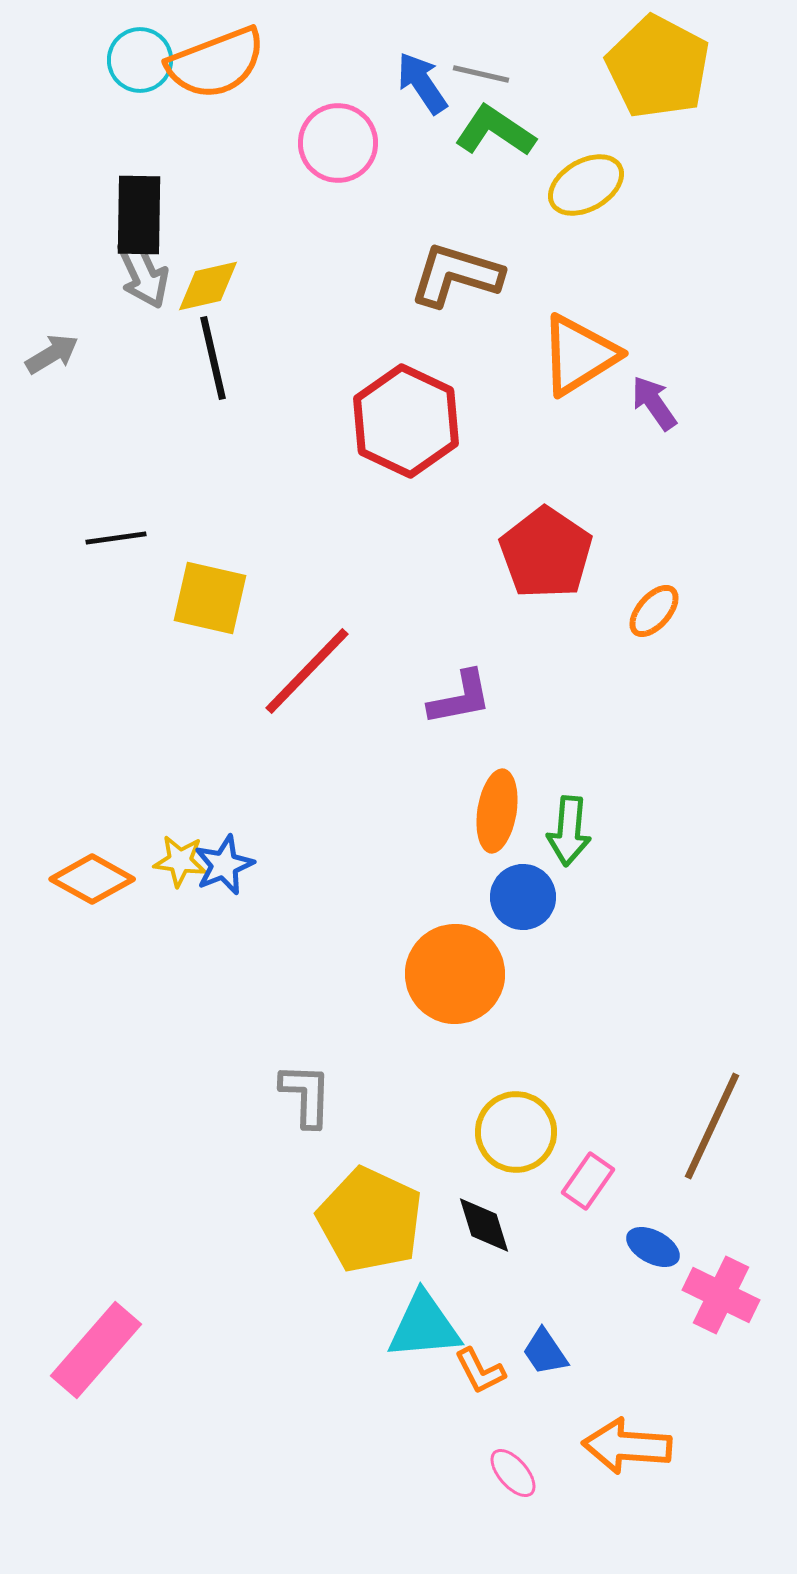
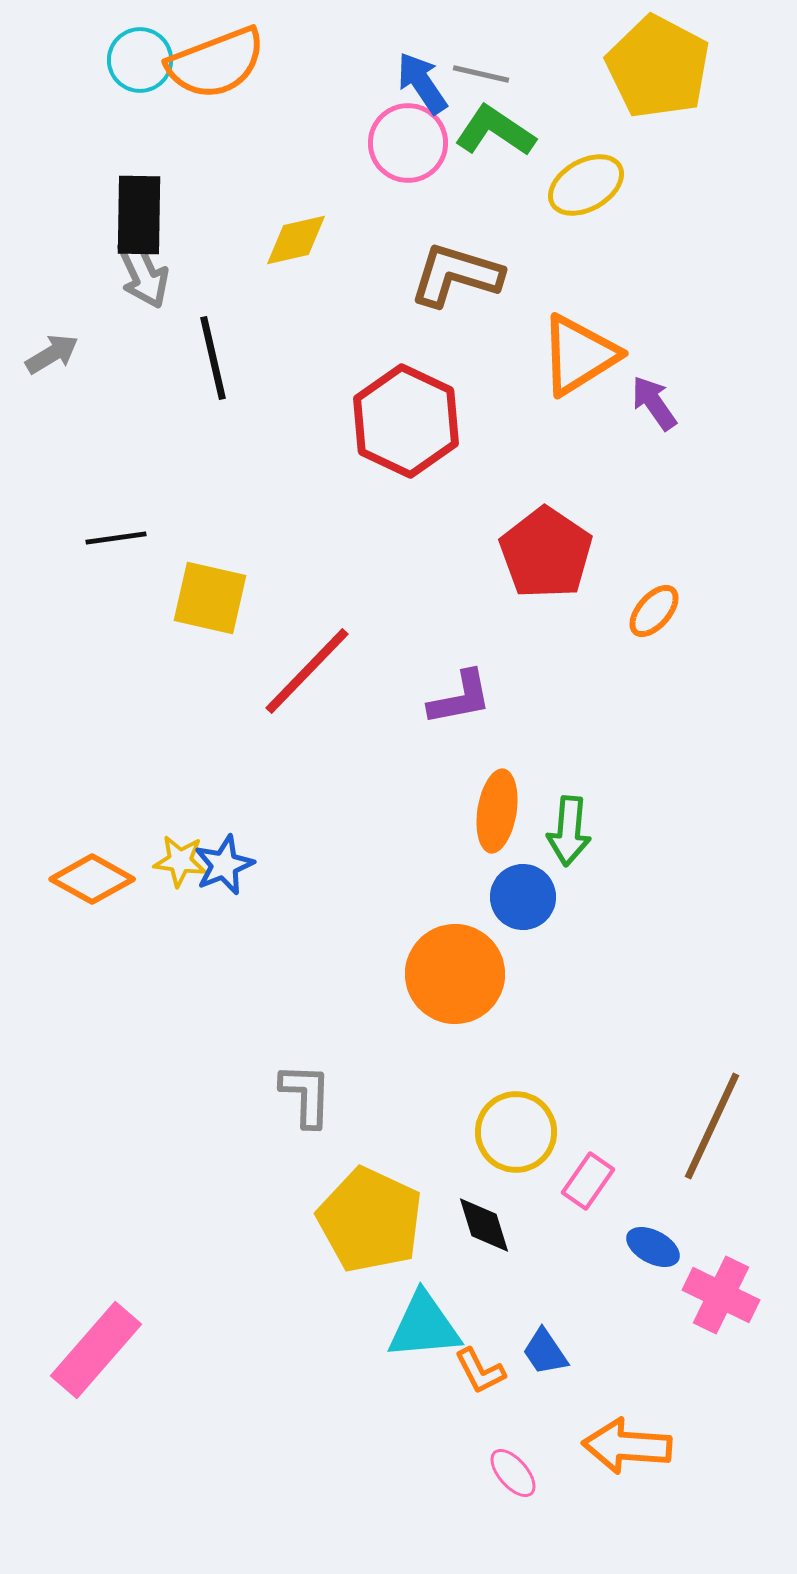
pink circle at (338, 143): moved 70 px right
yellow diamond at (208, 286): moved 88 px right, 46 px up
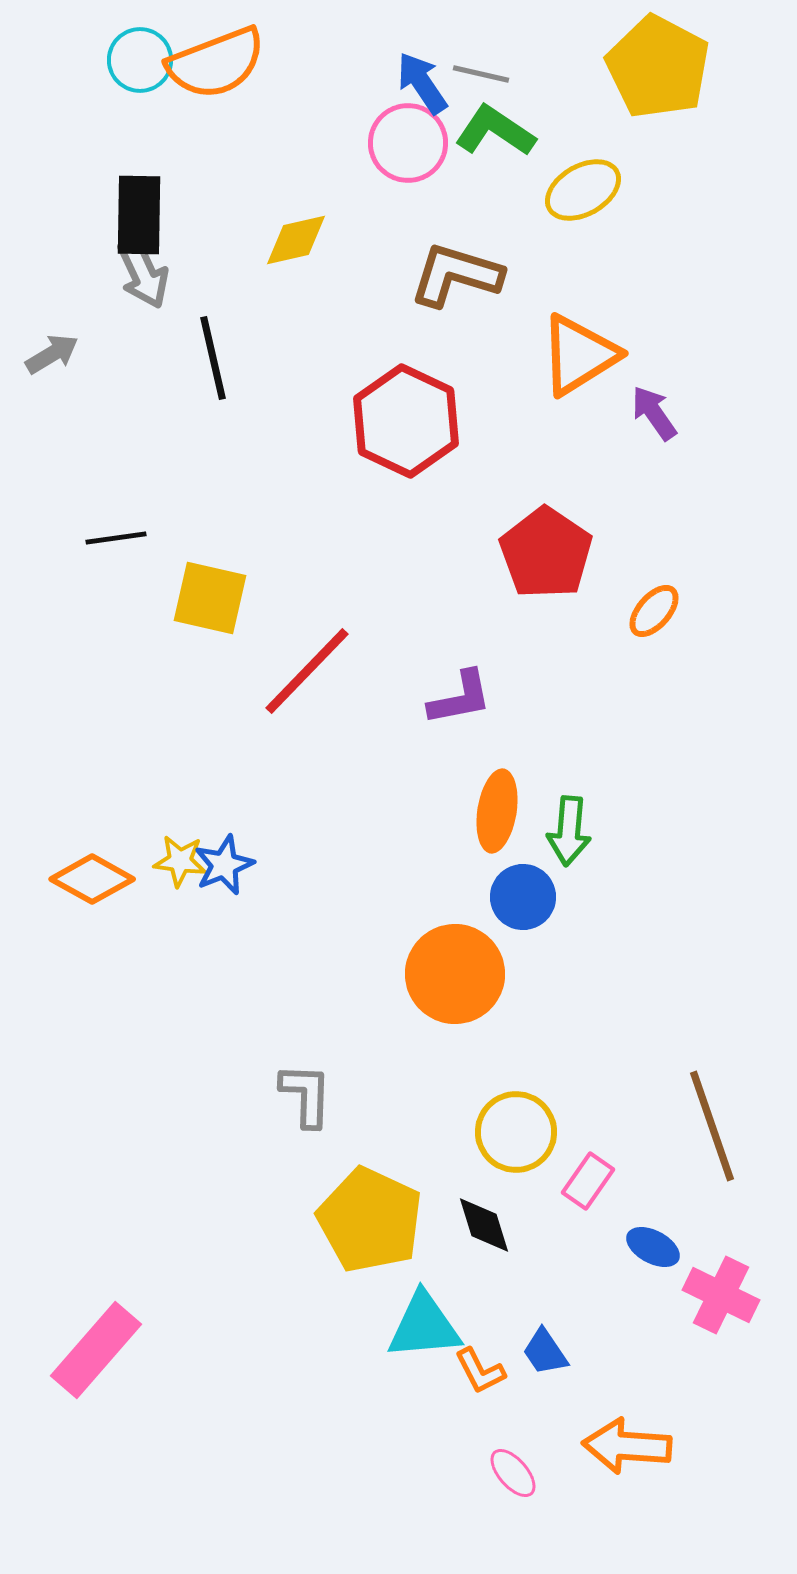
yellow ellipse at (586, 185): moved 3 px left, 5 px down
purple arrow at (654, 403): moved 10 px down
brown line at (712, 1126): rotated 44 degrees counterclockwise
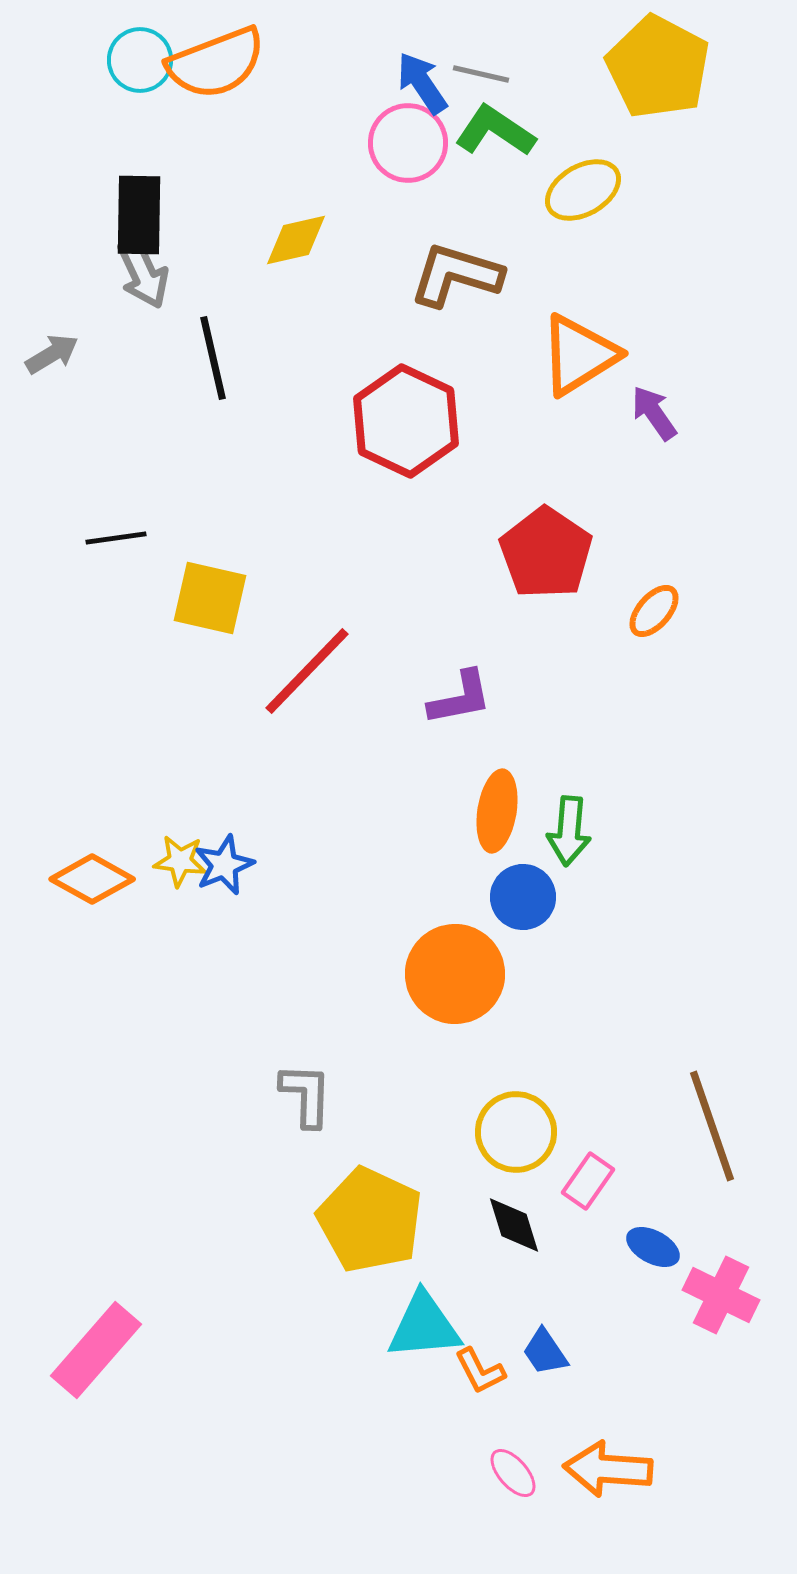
black diamond at (484, 1225): moved 30 px right
orange arrow at (627, 1446): moved 19 px left, 23 px down
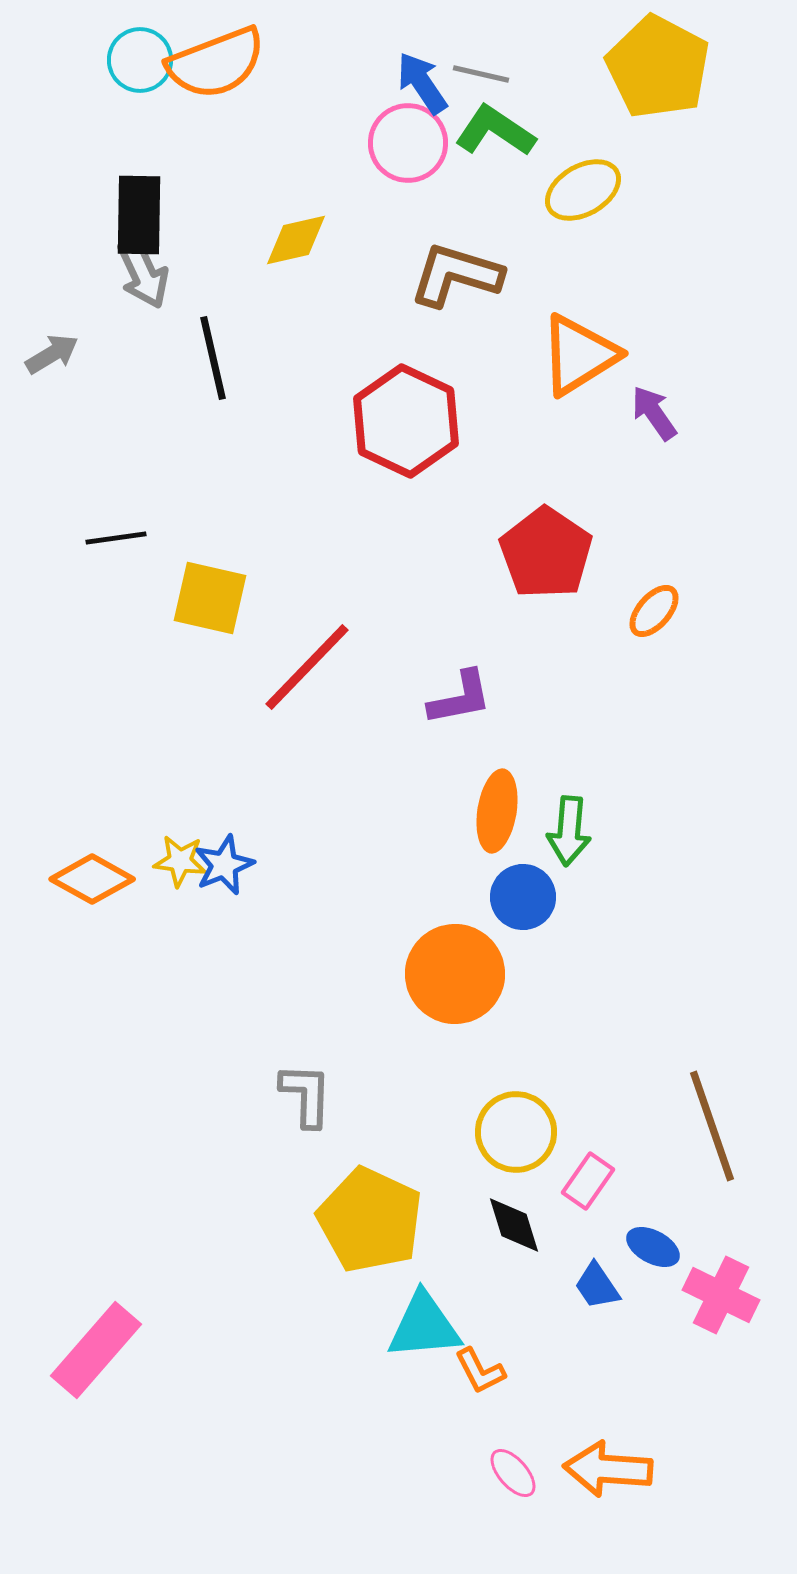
red line at (307, 671): moved 4 px up
blue trapezoid at (545, 1352): moved 52 px right, 66 px up
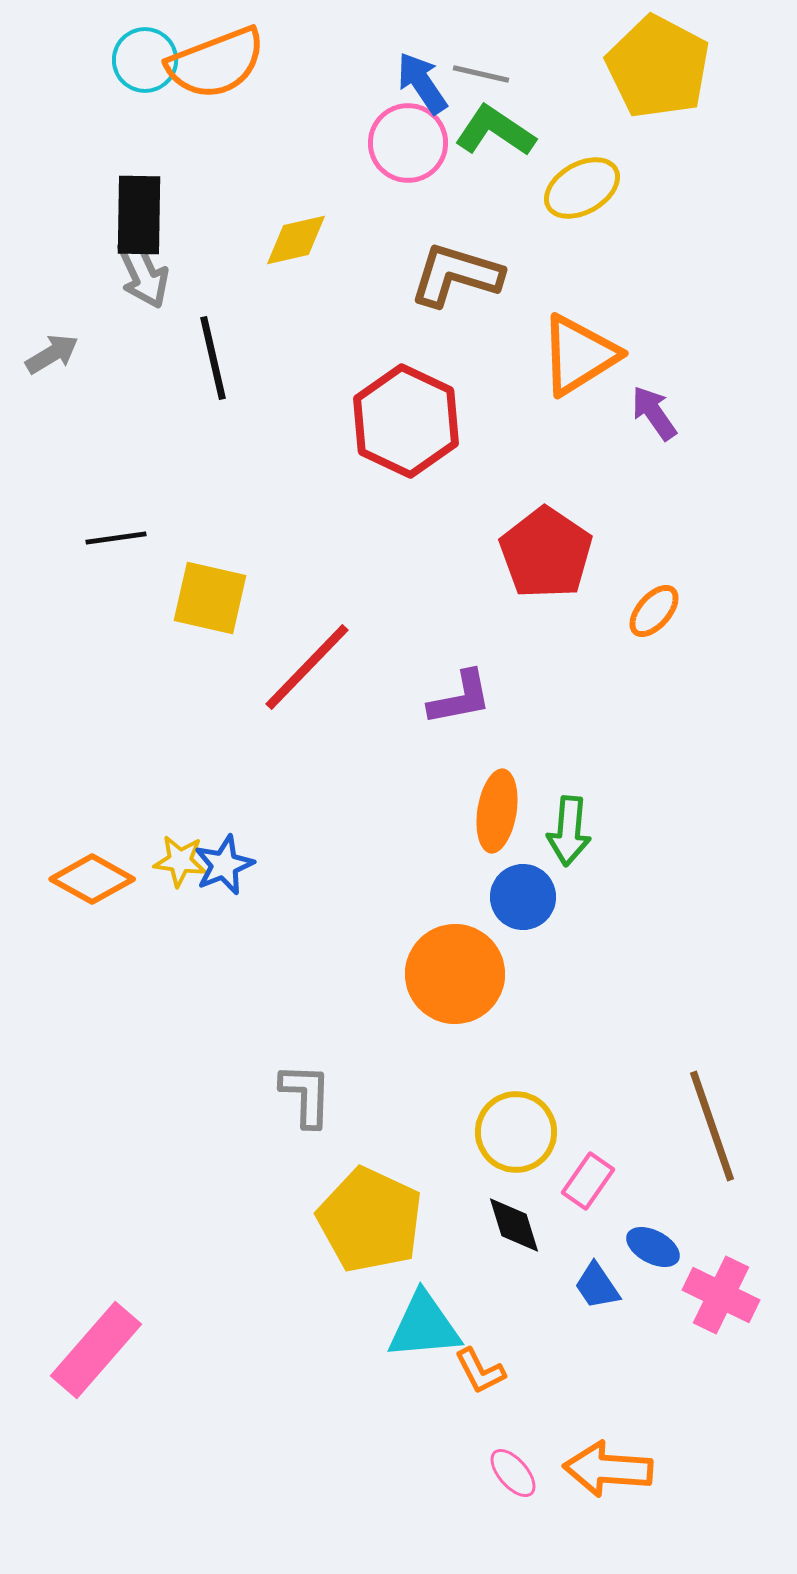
cyan circle at (140, 60): moved 5 px right
yellow ellipse at (583, 190): moved 1 px left, 2 px up
